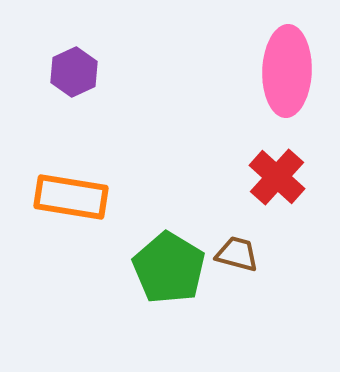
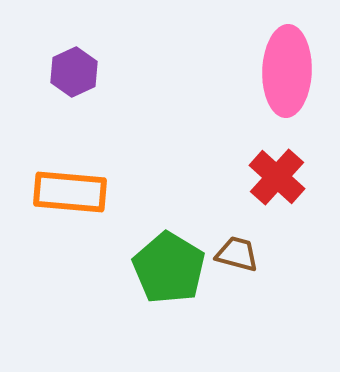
orange rectangle: moved 1 px left, 5 px up; rotated 4 degrees counterclockwise
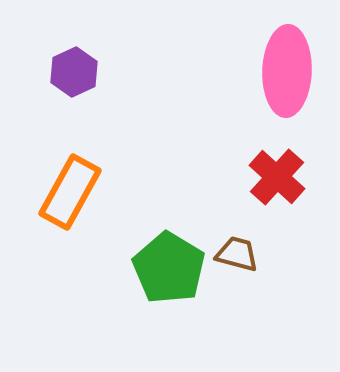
orange rectangle: rotated 66 degrees counterclockwise
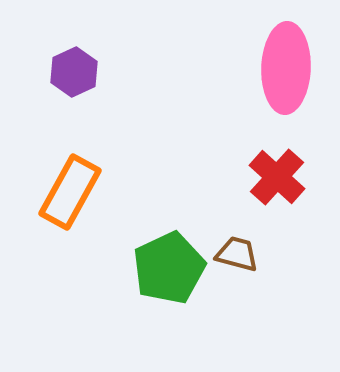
pink ellipse: moved 1 px left, 3 px up
green pentagon: rotated 16 degrees clockwise
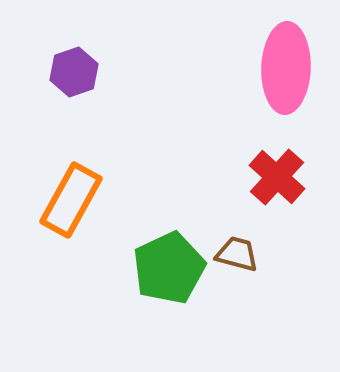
purple hexagon: rotated 6 degrees clockwise
orange rectangle: moved 1 px right, 8 px down
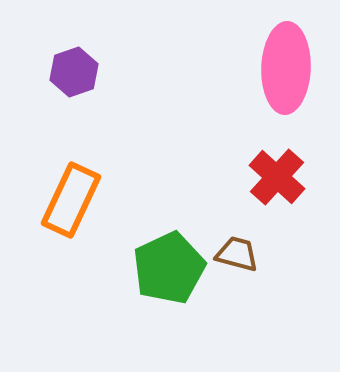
orange rectangle: rotated 4 degrees counterclockwise
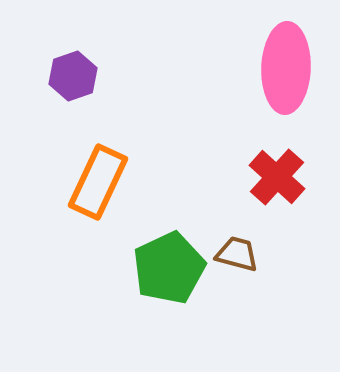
purple hexagon: moved 1 px left, 4 px down
orange rectangle: moved 27 px right, 18 px up
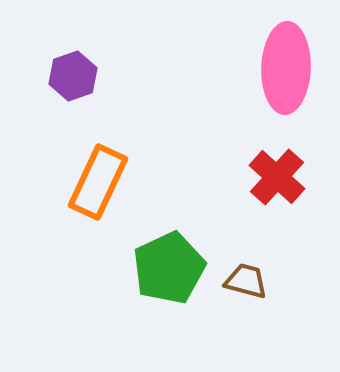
brown trapezoid: moved 9 px right, 27 px down
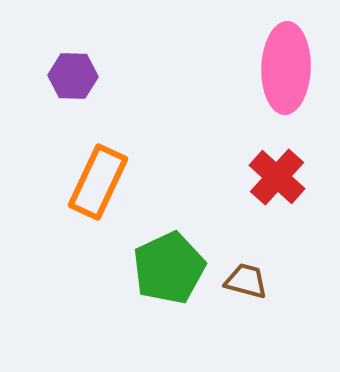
purple hexagon: rotated 21 degrees clockwise
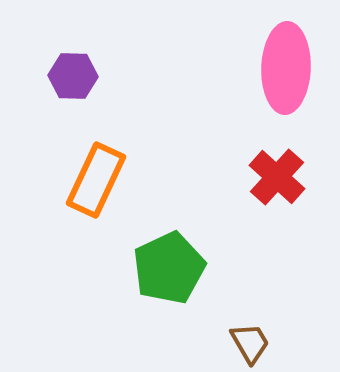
orange rectangle: moved 2 px left, 2 px up
brown trapezoid: moved 4 px right, 62 px down; rotated 45 degrees clockwise
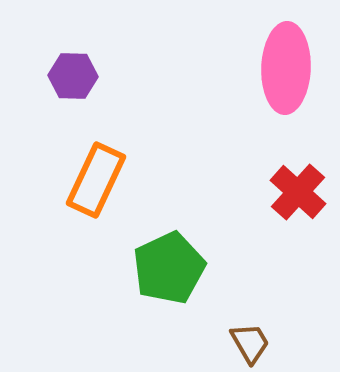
red cross: moved 21 px right, 15 px down
